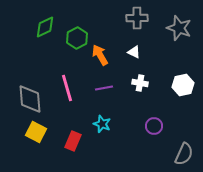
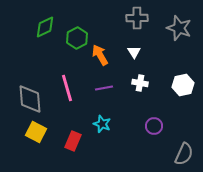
white triangle: rotated 32 degrees clockwise
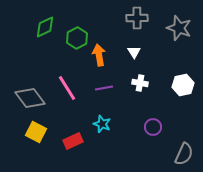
orange arrow: moved 1 px left; rotated 20 degrees clockwise
pink line: rotated 16 degrees counterclockwise
gray diamond: moved 1 px up; rotated 32 degrees counterclockwise
purple circle: moved 1 px left, 1 px down
red rectangle: rotated 42 degrees clockwise
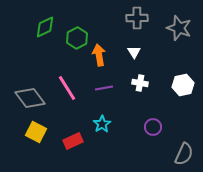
cyan star: rotated 18 degrees clockwise
